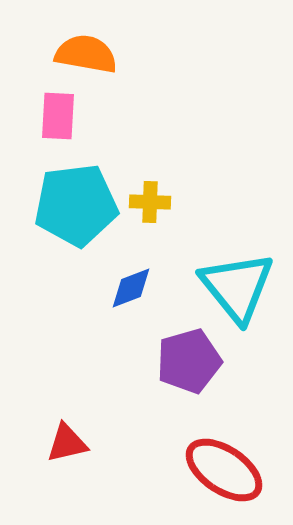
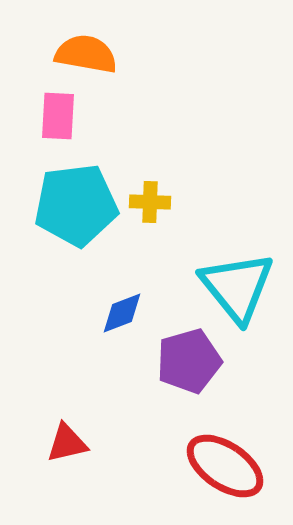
blue diamond: moved 9 px left, 25 px down
red ellipse: moved 1 px right, 4 px up
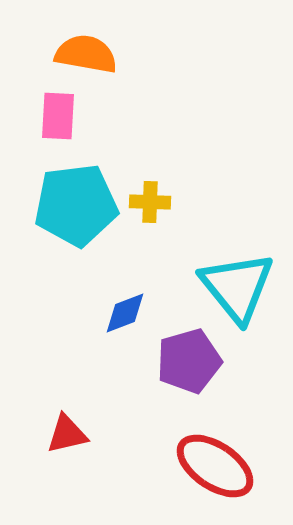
blue diamond: moved 3 px right
red triangle: moved 9 px up
red ellipse: moved 10 px left
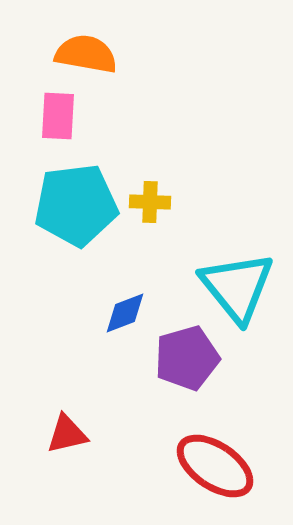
purple pentagon: moved 2 px left, 3 px up
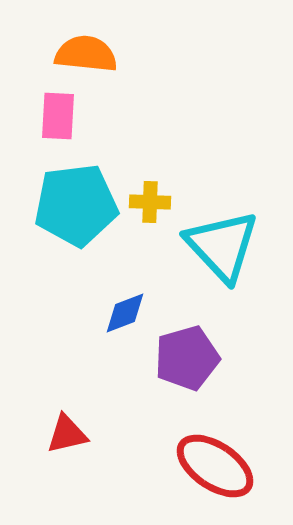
orange semicircle: rotated 4 degrees counterclockwise
cyan triangle: moved 15 px left, 41 px up; rotated 4 degrees counterclockwise
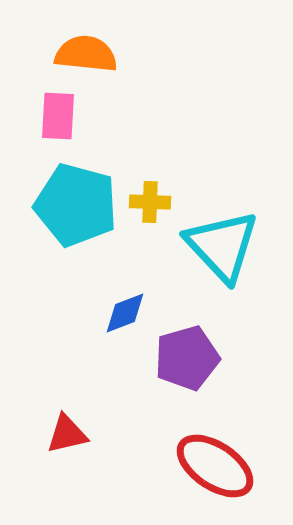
cyan pentagon: rotated 22 degrees clockwise
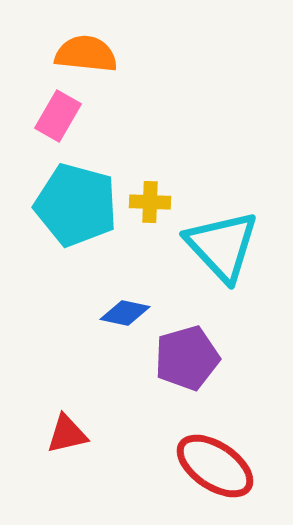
pink rectangle: rotated 27 degrees clockwise
blue diamond: rotated 33 degrees clockwise
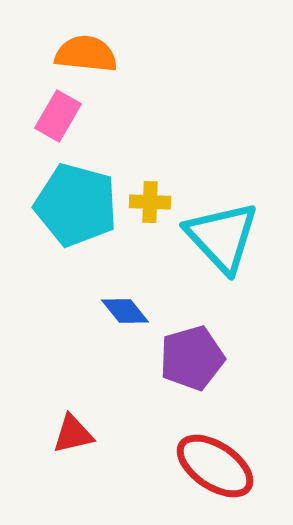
cyan triangle: moved 9 px up
blue diamond: moved 2 px up; rotated 39 degrees clockwise
purple pentagon: moved 5 px right
red triangle: moved 6 px right
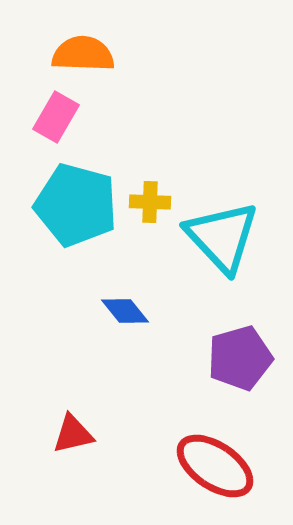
orange semicircle: moved 3 px left; rotated 4 degrees counterclockwise
pink rectangle: moved 2 px left, 1 px down
purple pentagon: moved 48 px right
